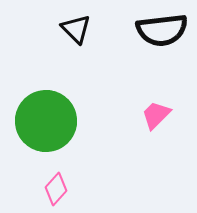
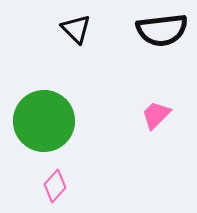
green circle: moved 2 px left
pink diamond: moved 1 px left, 3 px up
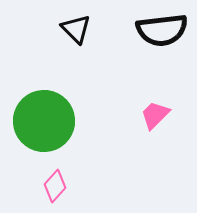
pink trapezoid: moved 1 px left
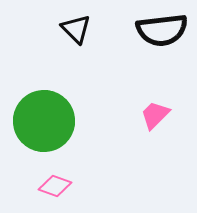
pink diamond: rotated 68 degrees clockwise
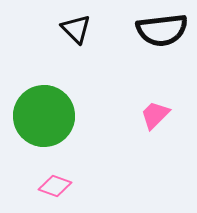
green circle: moved 5 px up
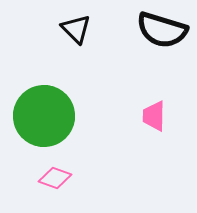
black semicircle: rotated 24 degrees clockwise
pink trapezoid: moved 1 px left, 1 px down; rotated 44 degrees counterclockwise
pink diamond: moved 8 px up
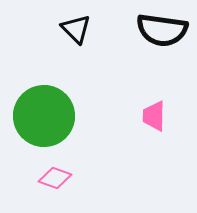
black semicircle: rotated 9 degrees counterclockwise
